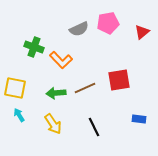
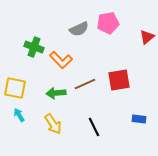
red triangle: moved 5 px right, 5 px down
brown line: moved 4 px up
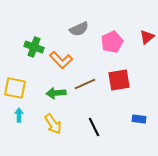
pink pentagon: moved 4 px right, 19 px down; rotated 15 degrees counterclockwise
cyan arrow: rotated 32 degrees clockwise
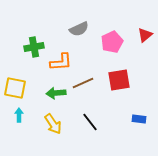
red triangle: moved 2 px left, 2 px up
green cross: rotated 30 degrees counterclockwise
orange L-shape: moved 2 px down; rotated 50 degrees counterclockwise
brown line: moved 2 px left, 1 px up
black line: moved 4 px left, 5 px up; rotated 12 degrees counterclockwise
